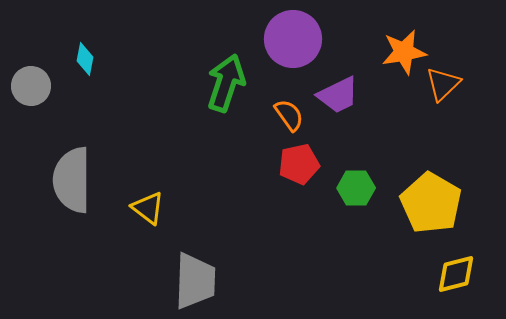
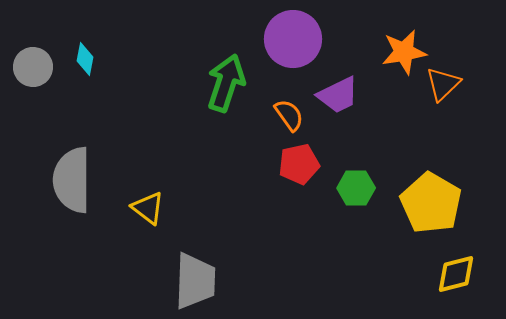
gray circle: moved 2 px right, 19 px up
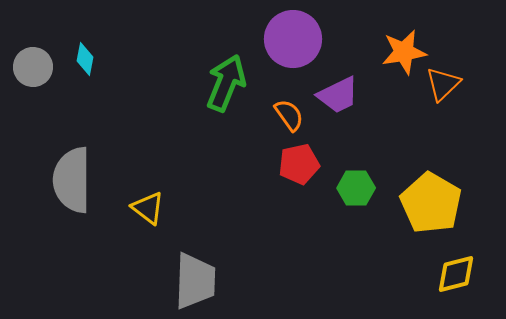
green arrow: rotated 4 degrees clockwise
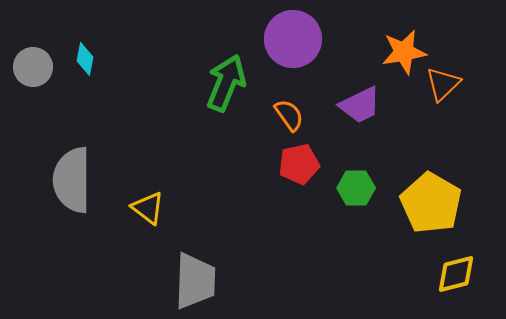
purple trapezoid: moved 22 px right, 10 px down
